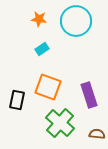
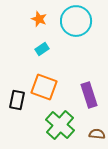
orange star: rotated 14 degrees clockwise
orange square: moved 4 px left
green cross: moved 2 px down
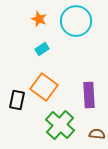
orange square: rotated 16 degrees clockwise
purple rectangle: rotated 15 degrees clockwise
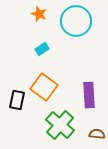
orange star: moved 5 px up
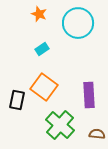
cyan circle: moved 2 px right, 2 px down
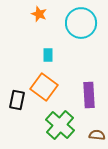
cyan circle: moved 3 px right
cyan rectangle: moved 6 px right, 6 px down; rotated 56 degrees counterclockwise
brown semicircle: moved 1 px down
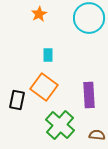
orange star: rotated 21 degrees clockwise
cyan circle: moved 8 px right, 5 px up
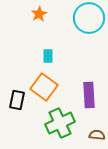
cyan rectangle: moved 1 px down
green cross: moved 2 px up; rotated 24 degrees clockwise
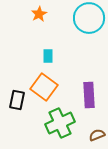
brown semicircle: rotated 28 degrees counterclockwise
